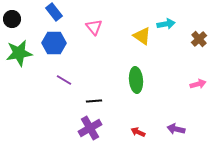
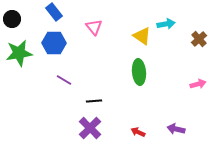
green ellipse: moved 3 px right, 8 px up
purple cross: rotated 15 degrees counterclockwise
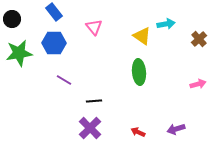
purple arrow: rotated 30 degrees counterclockwise
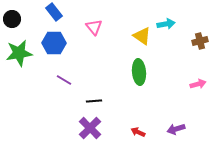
brown cross: moved 1 px right, 2 px down; rotated 28 degrees clockwise
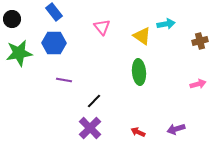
pink triangle: moved 8 px right
purple line: rotated 21 degrees counterclockwise
black line: rotated 42 degrees counterclockwise
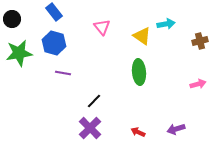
blue hexagon: rotated 15 degrees clockwise
purple line: moved 1 px left, 7 px up
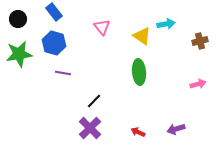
black circle: moved 6 px right
green star: moved 1 px down
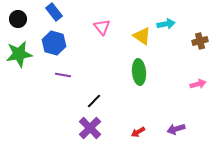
purple line: moved 2 px down
red arrow: rotated 56 degrees counterclockwise
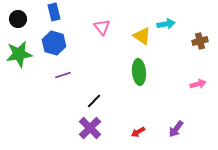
blue rectangle: rotated 24 degrees clockwise
purple line: rotated 28 degrees counterclockwise
purple arrow: rotated 36 degrees counterclockwise
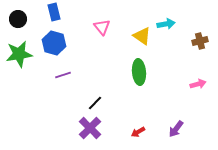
black line: moved 1 px right, 2 px down
